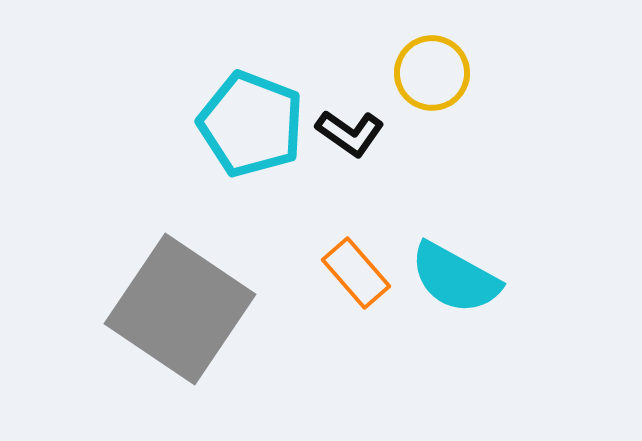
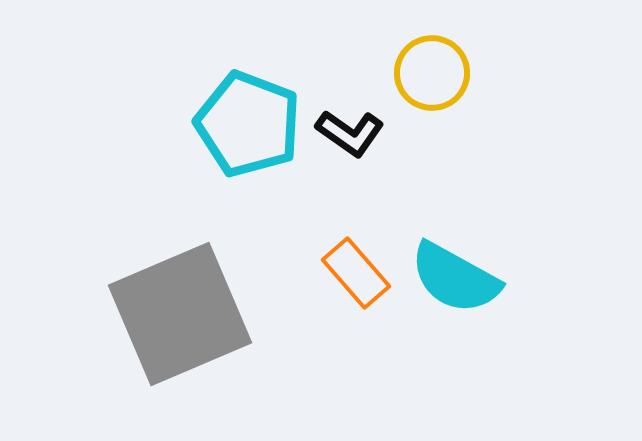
cyan pentagon: moved 3 px left
gray square: moved 5 px down; rotated 33 degrees clockwise
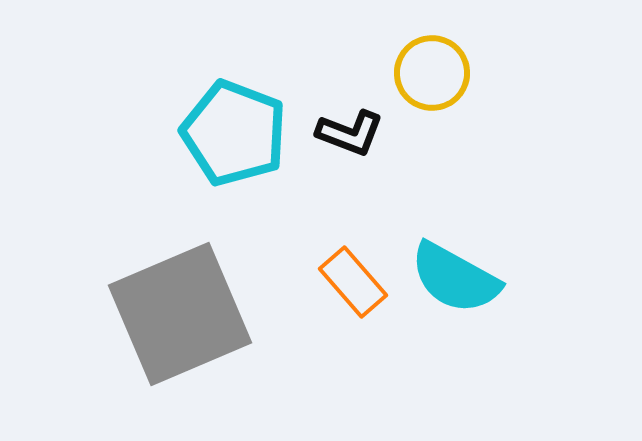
cyan pentagon: moved 14 px left, 9 px down
black L-shape: rotated 14 degrees counterclockwise
orange rectangle: moved 3 px left, 9 px down
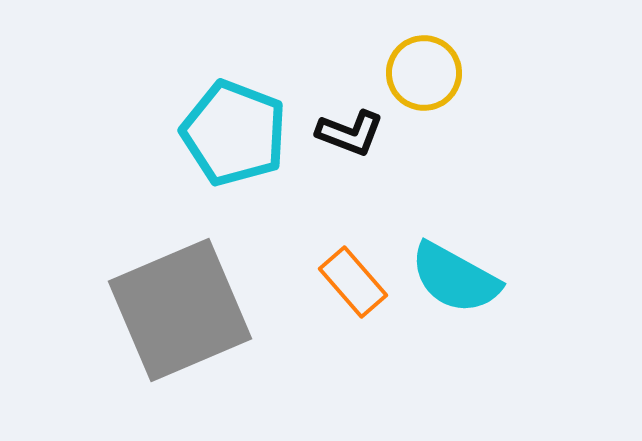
yellow circle: moved 8 px left
gray square: moved 4 px up
